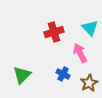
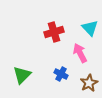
blue cross: moved 2 px left
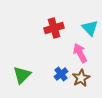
red cross: moved 4 px up
blue cross: rotated 24 degrees clockwise
brown star: moved 8 px left, 5 px up
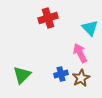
red cross: moved 6 px left, 10 px up
blue cross: rotated 24 degrees clockwise
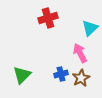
cyan triangle: rotated 30 degrees clockwise
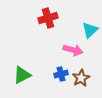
cyan triangle: moved 2 px down
pink arrow: moved 7 px left, 3 px up; rotated 132 degrees clockwise
green triangle: rotated 18 degrees clockwise
